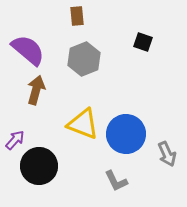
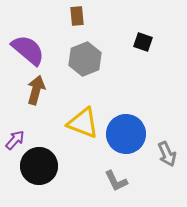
gray hexagon: moved 1 px right
yellow triangle: moved 1 px up
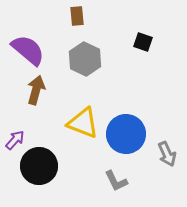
gray hexagon: rotated 12 degrees counterclockwise
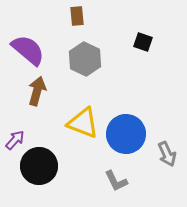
brown arrow: moved 1 px right, 1 px down
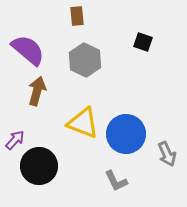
gray hexagon: moved 1 px down
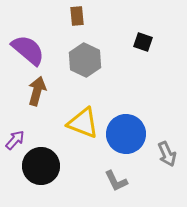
black circle: moved 2 px right
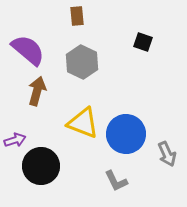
gray hexagon: moved 3 px left, 2 px down
purple arrow: rotated 30 degrees clockwise
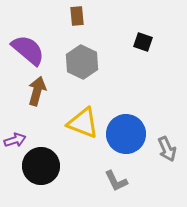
gray arrow: moved 5 px up
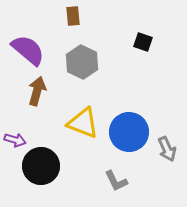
brown rectangle: moved 4 px left
blue circle: moved 3 px right, 2 px up
purple arrow: rotated 35 degrees clockwise
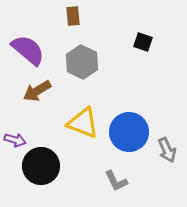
brown arrow: rotated 136 degrees counterclockwise
gray arrow: moved 1 px down
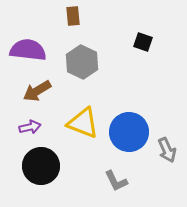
purple semicircle: rotated 33 degrees counterclockwise
purple arrow: moved 15 px right, 13 px up; rotated 30 degrees counterclockwise
